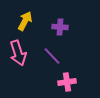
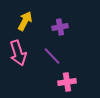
purple cross: rotated 14 degrees counterclockwise
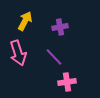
purple line: moved 2 px right, 1 px down
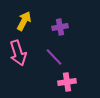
yellow arrow: moved 1 px left
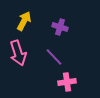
purple cross: rotated 28 degrees clockwise
